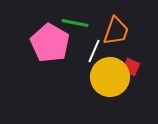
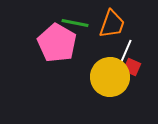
orange trapezoid: moved 4 px left, 7 px up
pink pentagon: moved 7 px right
white line: moved 32 px right
red square: moved 1 px right
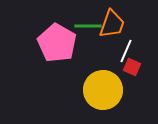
green line: moved 13 px right, 3 px down; rotated 12 degrees counterclockwise
yellow circle: moved 7 px left, 13 px down
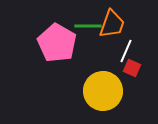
red square: moved 1 px down
yellow circle: moved 1 px down
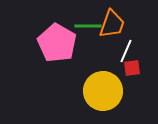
red square: rotated 30 degrees counterclockwise
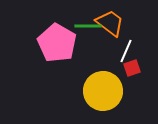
orange trapezoid: moved 2 px left, 1 px up; rotated 72 degrees counterclockwise
red square: rotated 12 degrees counterclockwise
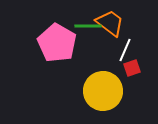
white line: moved 1 px left, 1 px up
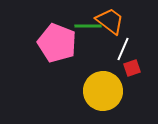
orange trapezoid: moved 2 px up
pink pentagon: rotated 9 degrees counterclockwise
white line: moved 2 px left, 1 px up
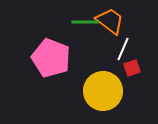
green line: moved 3 px left, 4 px up
pink pentagon: moved 6 px left, 15 px down
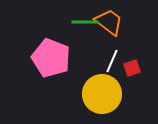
orange trapezoid: moved 1 px left, 1 px down
white line: moved 11 px left, 12 px down
yellow circle: moved 1 px left, 3 px down
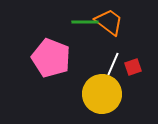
white line: moved 1 px right, 3 px down
red square: moved 1 px right, 1 px up
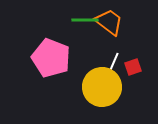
green line: moved 2 px up
yellow circle: moved 7 px up
